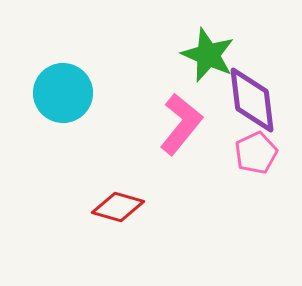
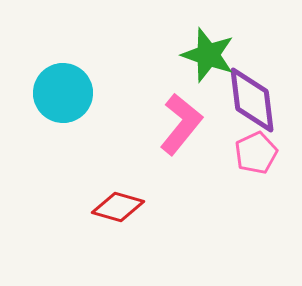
green star: rotated 4 degrees counterclockwise
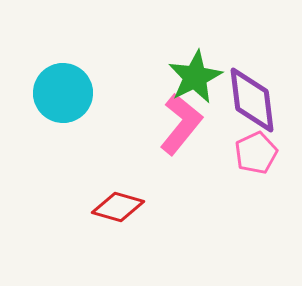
green star: moved 13 px left, 22 px down; rotated 26 degrees clockwise
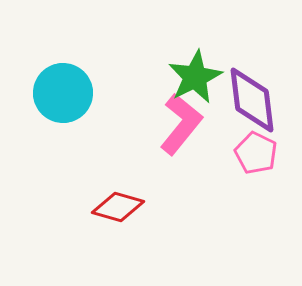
pink pentagon: rotated 21 degrees counterclockwise
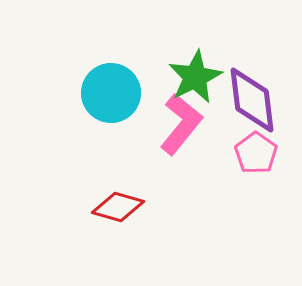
cyan circle: moved 48 px right
pink pentagon: rotated 9 degrees clockwise
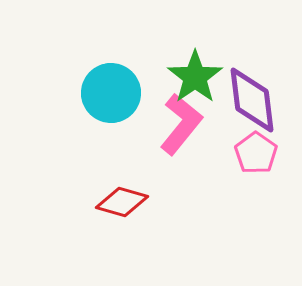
green star: rotated 8 degrees counterclockwise
red diamond: moved 4 px right, 5 px up
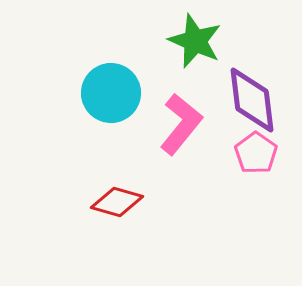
green star: moved 36 px up; rotated 14 degrees counterclockwise
red diamond: moved 5 px left
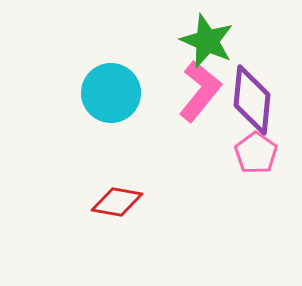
green star: moved 12 px right
purple diamond: rotated 12 degrees clockwise
pink L-shape: moved 19 px right, 33 px up
red diamond: rotated 6 degrees counterclockwise
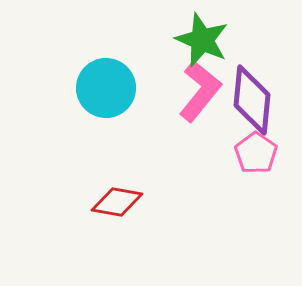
green star: moved 5 px left, 1 px up
cyan circle: moved 5 px left, 5 px up
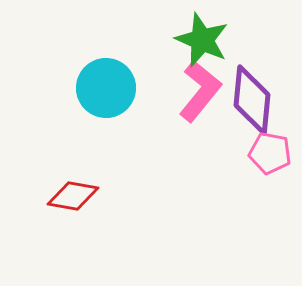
pink pentagon: moved 14 px right; rotated 24 degrees counterclockwise
red diamond: moved 44 px left, 6 px up
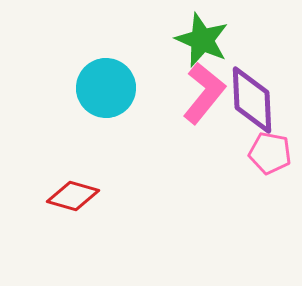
pink L-shape: moved 4 px right, 2 px down
purple diamond: rotated 8 degrees counterclockwise
red diamond: rotated 6 degrees clockwise
